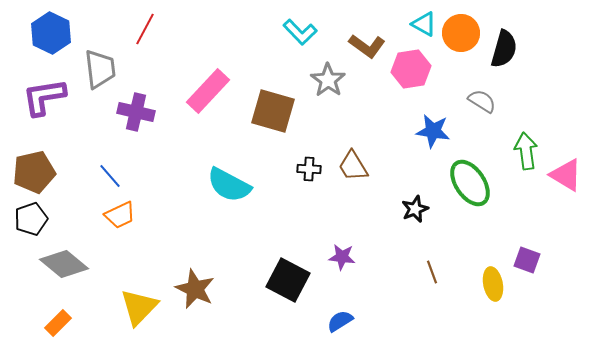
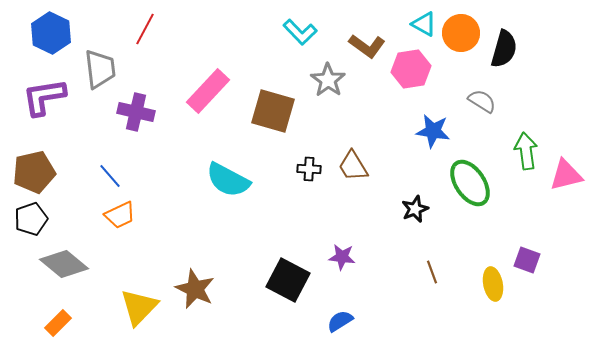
pink triangle: rotated 45 degrees counterclockwise
cyan semicircle: moved 1 px left, 5 px up
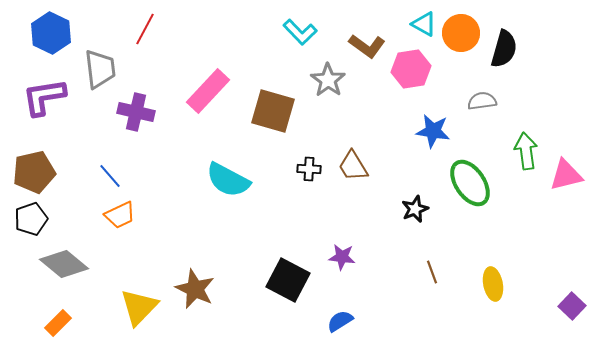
gray semicircle: rotated 40 degrees counterclockwise
purple square: moved 45 px right, 46 px down; rotated 24 degrees clockwise
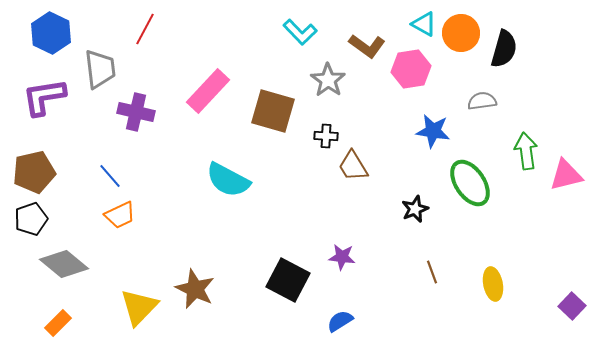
black cross: moved 17 px right, 33 px up
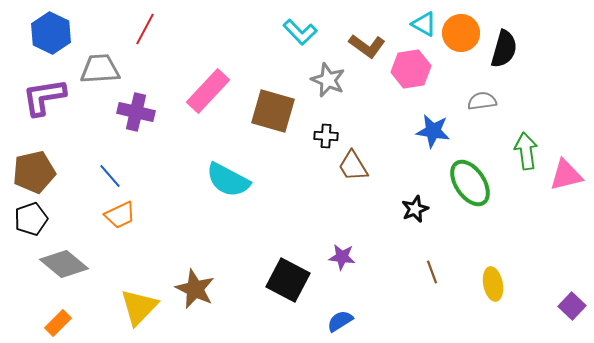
gray trapezoid: rotated 87 degrees counterclockwise
gray star: rotated 12 degrees counterclockwise
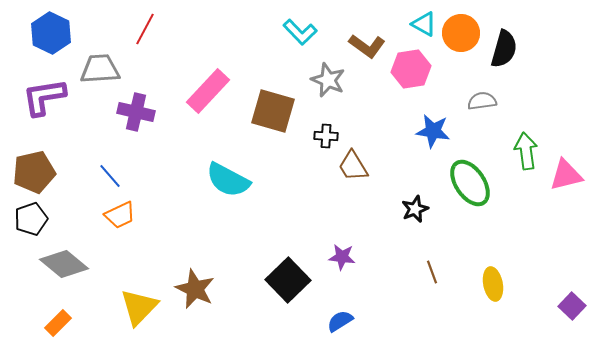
black square: rotated 18 degrees clockwise
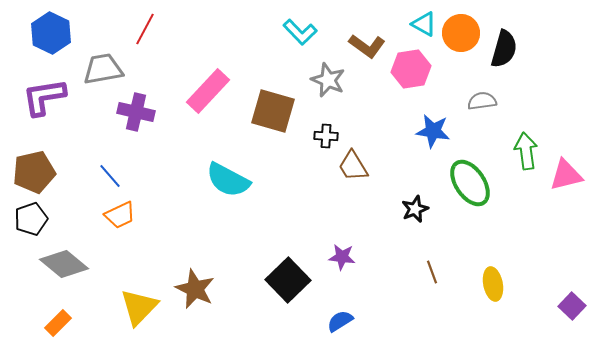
gray trapezoid: moved 3 px right; rotated 6 degrees counterclockwise
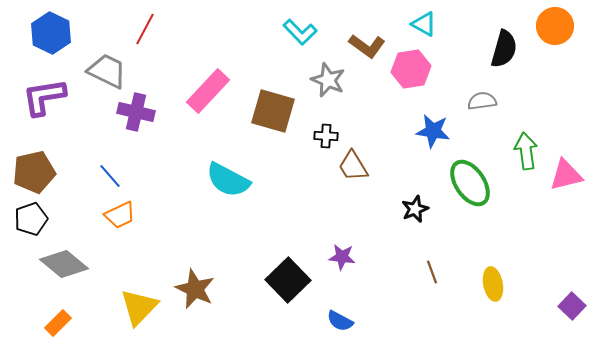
orange circle: moved 94 px right, 7 px up
gray trapezoid: moved 4 px right, 2 px down; rotated 36 degrees clockwise
blue semicircle: rotated 120 degrees counterclockwise
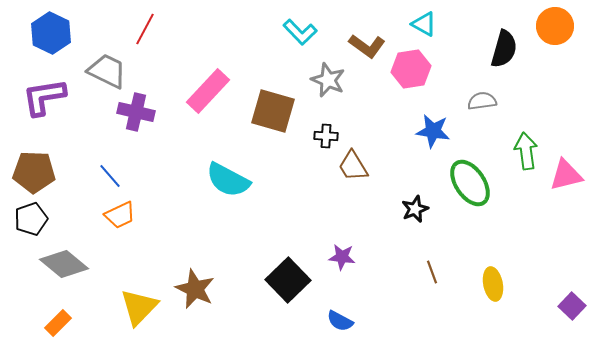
brown pentagon: rotated 15 degrees clockwise
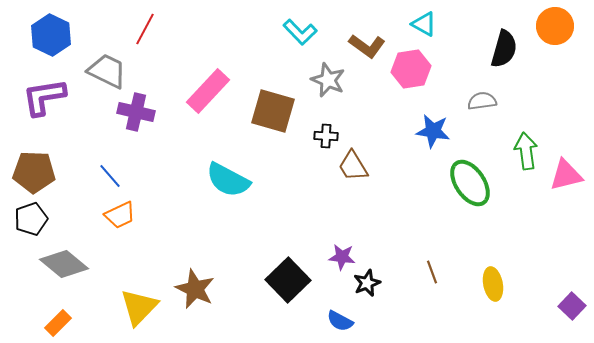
blue hexagon: moved 2 px down
black star: moved 48 px left, 74 px down
